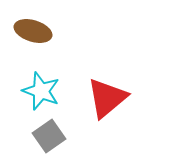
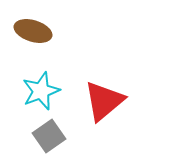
cyan star: rotated 30 degrees clockwise
red triangle: moved 3 px left, 3 px down
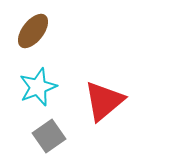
brown ellipse: rotated 69 degrees counterclockwise
cyan star: moved 3 px left, 4 px up
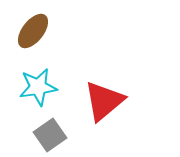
cyan star: rotated 12 degrees clockwise
gray square: moved 1 px right, 1 px up
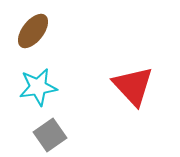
red triangle: moved 29 px right, 15 px up; rotated 33 degrees counterclockwise
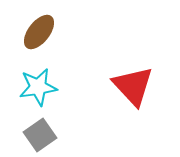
brown ellipse: moved 6 px right, 1 px down
gray square: moved 10 px left
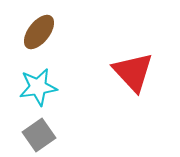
red triangle: moved 14 px up
gray square: moved 1 px left
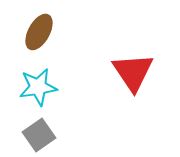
brown ellipse: rotated 9 degrees counterclockwise
red triangle: rotated 9 degrees clockwise
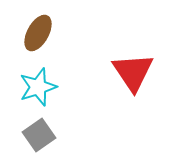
brown ellipse: moved 1 px left, 1 px down
cyan star: rotated 9 degrees counterclockwise
